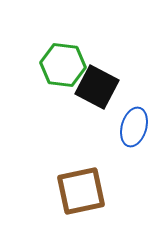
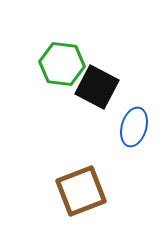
green hexagon: moved 1 px left, 1 px up
brown square: rotated 9 degrees counterclockwise
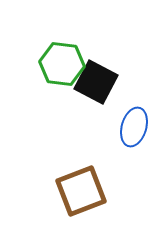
black square: moved 1 px left, 5 px up
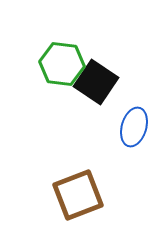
black square: rotated 6 degrees clockwise
brown square: moved 3 px left, 4 px down
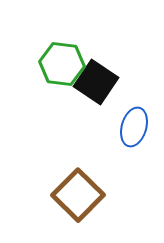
brown square: rotated 24 degrees counterclockwise
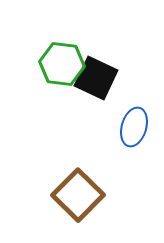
black square: moved 4 px up; rotated 9 degrees counterclockwise
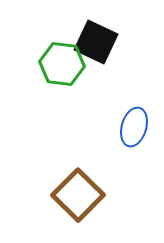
black square: moved 36 px up
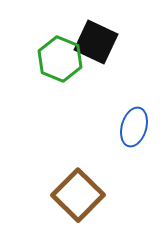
green hexagon: moved 2 px left, 5 px up; rotated 15 degrees clockwise
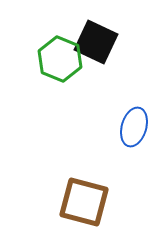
brown square: moved 6 px right, 7 px down; rotated 30 degrees counterclockwise
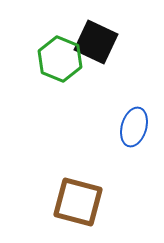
brown square: moved 6 px left
